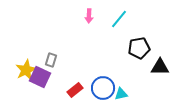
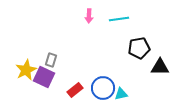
cyan line: rotated 42 degrees clockwise
purple square: moved 4 px right
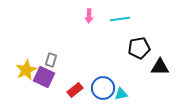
cyan line: moved 1 px right
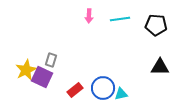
black pentagon: moved 17 px right, 23 px up; rotated 15 degrees clockwise
purple square: moved 2 px left
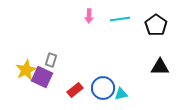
black pentagon: rotated 30 degrees clockwise
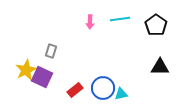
pink arrow: moved 1 px right, 6 px down
gray rectangle: moved 9 px up
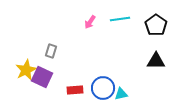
pink arrow: rotated 32 degrees clockwise
black triangle: moved 4 px left, 6 px up
red rectangle: rotated 35 degrees clockwise
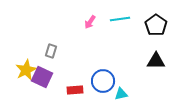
blue circle: moved 7 px up
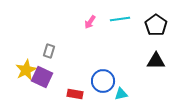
gray rectangle: moved 2 px left
red rectangle: moved 4 px down; rotated 14 degrees clockwise
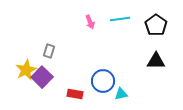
pink arrow: rotated 56 degrees counterclockwise
purple square: rotated 20 degrees clockwise
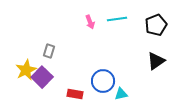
cyan line: moved 3 px left
black pentagon: rotated 15 degrees clockwise
black triangle: rotated 36 degrees counterclockwise
